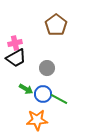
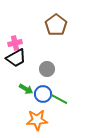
gray circle: moved 1 px down
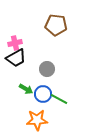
brown pentagon: rotated 30 degrees counterclockwise
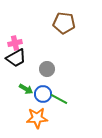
brown pentagon: moved 8 px right, 2 px up
orange star: moved 2 px up
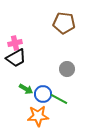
gray circle: moved 20 px right
orange star: moved 1 px right, 2 px up
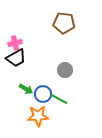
gray circle: moved 2 px left, 1 px down
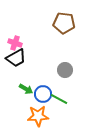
pink cross: rotated 32 degrees clockwise
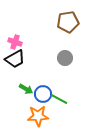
brown pentagon: moved 4 px right, 1 px up; rotated 15 degrees counterclockwise
pink cross: moved 1 px up
black trapezoid: moved 1 px left, 1 px down
gray circle: moved 12 px up
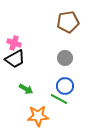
pink cross: moved 1 px left, 1 px down
blue circle: moved 22 px right, 8 px up
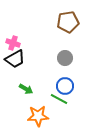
pink cross: moved 1 px left
